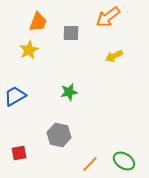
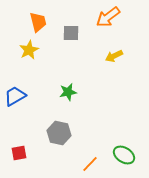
orange trapezoid: rotated 35 degrees counterclockwise
green star: moved 1 px left
gray hexagon: moved 2 px up
green ellipse: moved 6 px up
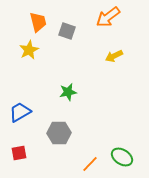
gray square: moved 4 px left, 2 px up; rotated 18 degrees clockwise
blue trapezoid: moved 5 px right, 16 px down
gray hexagon: rotated 15 degrees counterclockwise
green ellipse: moved 2 px left, 2 px down
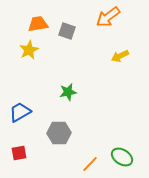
orange trapezoid: moved 2 px down; rotated 85 degrees counterclockwise
yellow arrow: moved 6 px right
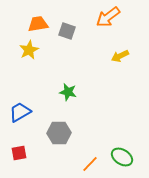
green star: rotated 24 degrees clockwise
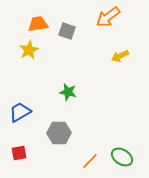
orange line: moved 3 px up
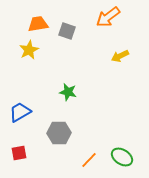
orange line: moved 1 px left, 1 px up
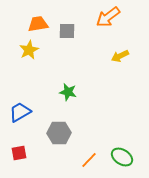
gray square: rotated 18 degrees counterclockwise
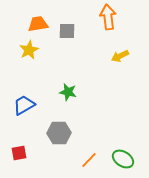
orange arrow: rotated 120 degrees clockwise
blue trapezoid: moved 4 px right, 7 px up
green ellipse: moved 1 px right, 2 px down
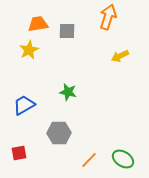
orange arrow: rotated 25 degrees clockwise
